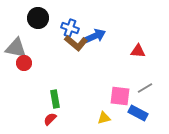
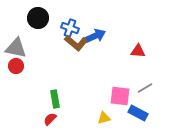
red circle: moved 8 px left, 3 px down
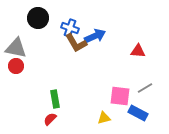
brown L-shape: rotated 20 degrees clockwise
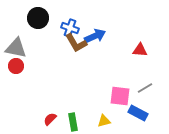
red triangle: moved 2 px right, 1 px up
green rectangle: moved 18 px right, 23 px down
yellow triangle: moved 3 px down
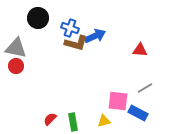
brown L-shape: rotated 45 degrees counterclockwise
pink square: moved 2 px left, 5 px down
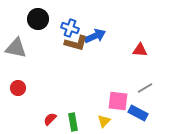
black circle: moved 1 px down
red circle: moved 2 px right, 22 px down
yellow triangle: rotated 32 degrees counterclockwise
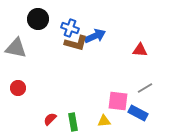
yellow triangle: rotated 40 degrees clockwise
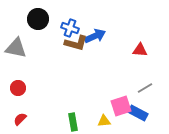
pink square: moved 3 px right, 5 px down; rotated 25 degrees counterclockwise
red semicircle: moved 30 px left
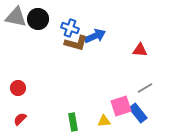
gray triangle: moved 31 px up
blue rectangle: rotated 24 degrees clockwise
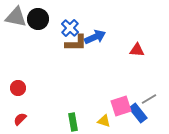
blue cross: rotated 24 degrees clockwise
blue arrow: moved 1 px down
brown L-shape: rotated 15 degrees counterclockwise
red triangle: moved 3 px left
gray line: moved 4 px right, 11 px down
yellow triangle: rotated 24 degrees clockwise
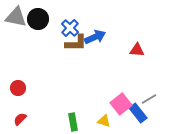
pink square: moved 2 px up; rotated 20 degrees counterclockwise
